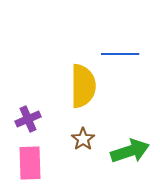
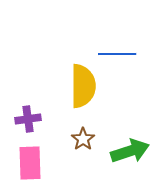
blue line: moved 3 px left
purple cross: rotated 15 degrees clockwise
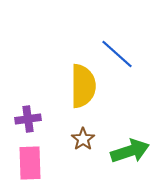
blue line: rotated 42 degrees clockwise
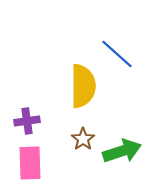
purple cross: moved 1 px left, 2 px down
green arrow: moved 8 px left
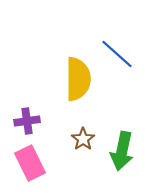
yellow semicircle: moved 5 px left, 7 px up
green arrow: rotated 120 degrees clockwise
pink rectangle: rotated 24 degrees counterclockwise
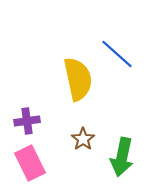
yellow semicircle: rotated 12 degrees counterclockwise
green arrow: moved 6 px down
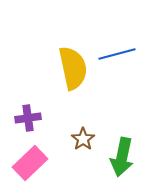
blue line: rotated 57 degrees counterclockwise
yellow semicircle: moved 5 px left, 11 px up
purple cross: moved 1 px right, 3 px up
pink rectangle: rotated 72 degrees clockwise
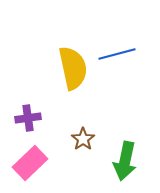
green arrow: moved 3 px right, 4 px down
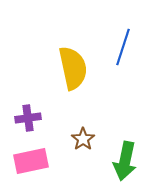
blue line: moved 6 px right, 7 px up; rotated 57 degrees counterclockwise
pink rectangle: moved 1 px right, 2 px up; rotated 32 degrees clockwise
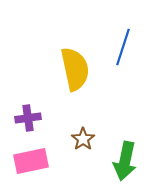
yellow semicircle: moved 2 px right, 1 px down
